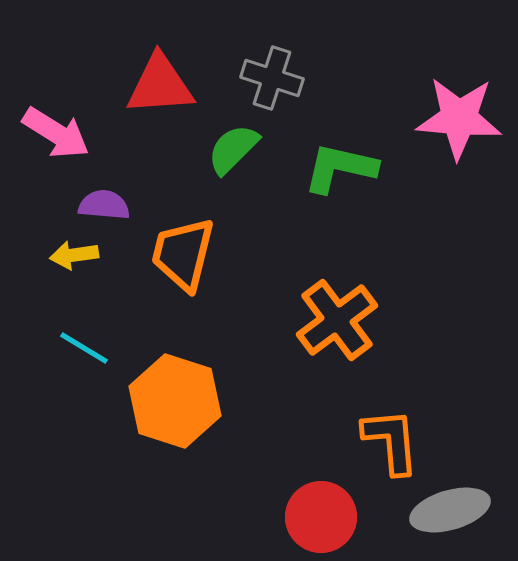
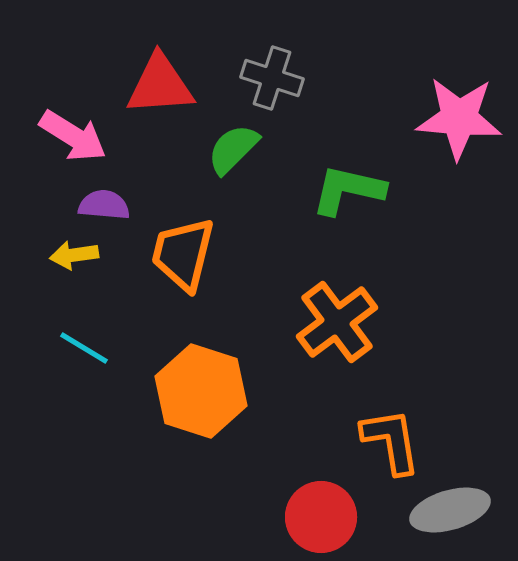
pink arrow: moved 17 px right, 3 px down
green L-shape: moved 8 px right, 22 px down
orange cross: moved 2 px down
orange hexagon: moved 26 px right, 10 px up
orange L-shape: rotated 4 degrees counterclockwise
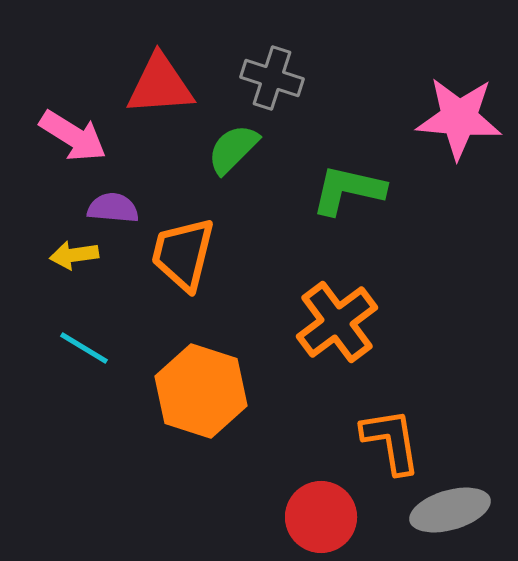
purple semicircle: moved 9 px right, 3 px down
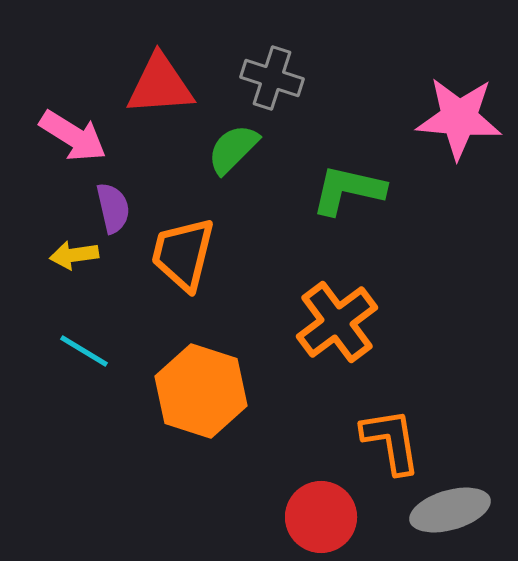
purple semicircle: rotated 72 degrees clockwise
cyan line: moved 3 px down
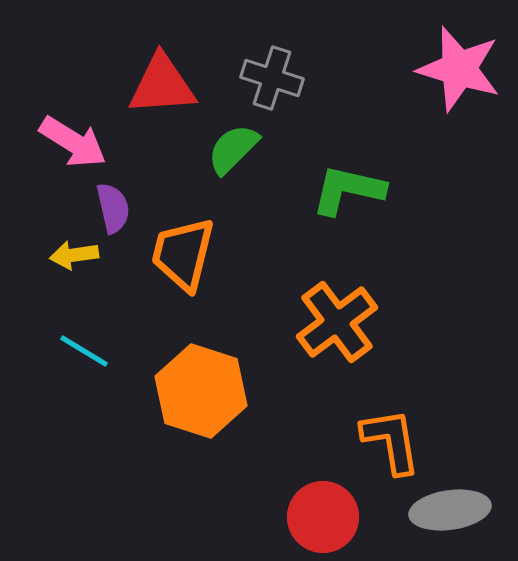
red triangle: moved 2 px right
pink star: moved 49 px up; rotated 12 degrees clockwise
pink arrow: moved 6 px down
gray ellipse: rotated 8 degrees clockwise
red circle: moved 2 px right
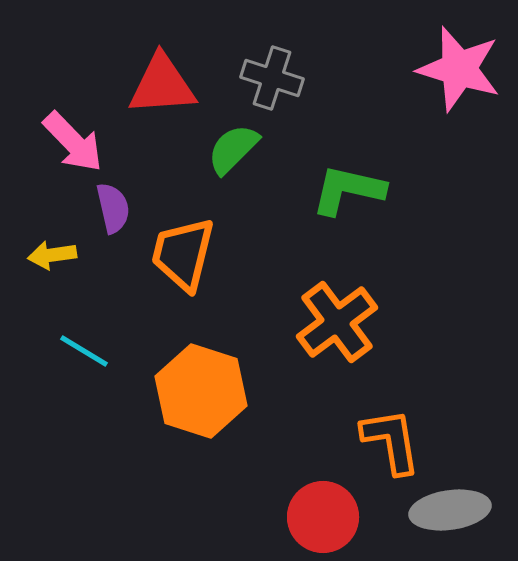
pink arrow: rotated 14 degrees clockwise
yellow arrow: moved 22 px left
